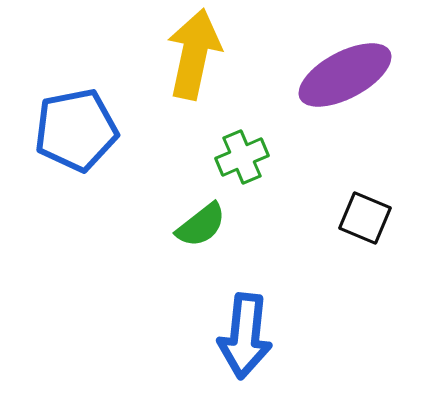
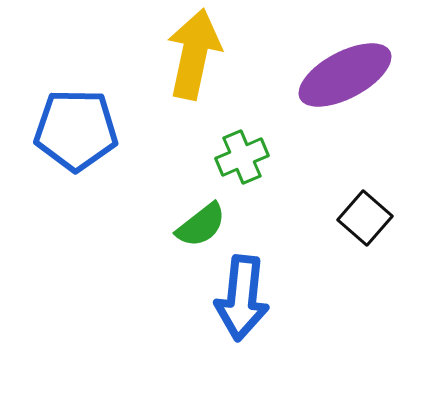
blue pentagon: rotated 12 degrees clockwise
black square: rotated 18 degrees clockwise
blue arrow: moved 3 px left, 38 px up
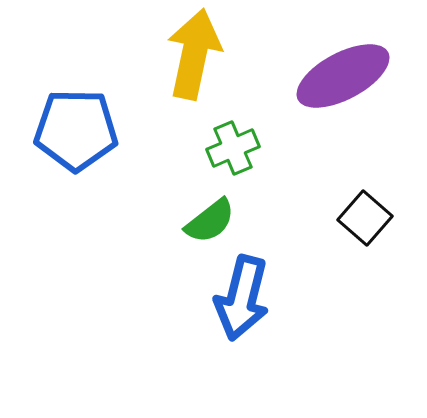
purple ellipse: moved 2 px left, 1 px down
green cross: moved 9 px left, 9 px up
green semicircle: moved 9 px right, 4 px up
blue arrow: rotated 8 degrees clockwise
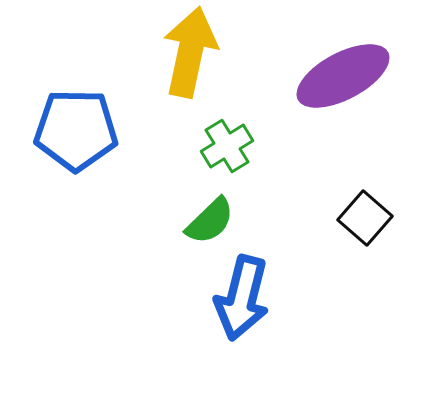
yellow arrow: moved 4 px left, 2 px up
green cross: moved 6 px left, 2 px up; rotated 9 degrees counterclockwise
green semicircle: rotated 6 degrees counterclockwise
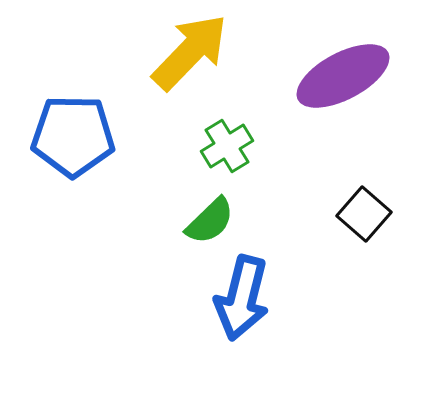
yellow arrow: rotated 32 degrees clockwise
blue pentagon: moved 3 px left, 6 px down
black square: moved 1 px left, 4 px up
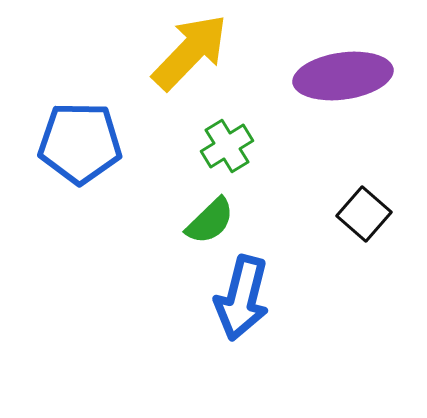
purple ellipse: rotated 20 degrees clockwise
blue pentagon: moved 7 px right, 7 px down
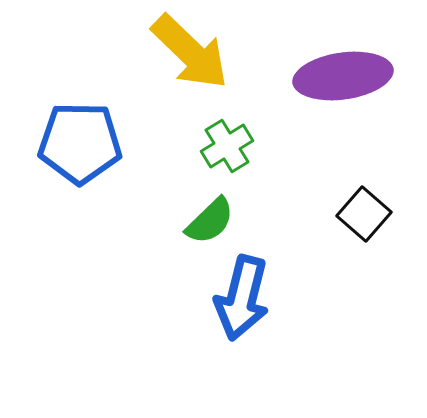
yellow arrow: rotated 90 degrees clockwise
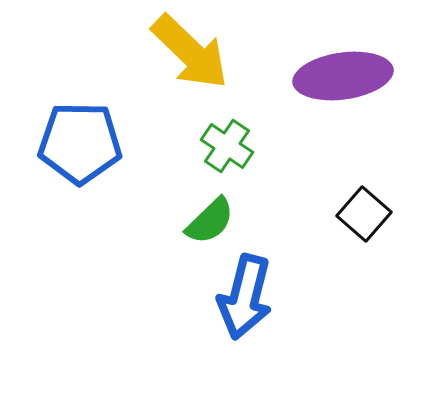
green cross: rotated 24 degrees counterclockwise
blue arrow: moved 3 px right, 1 px up
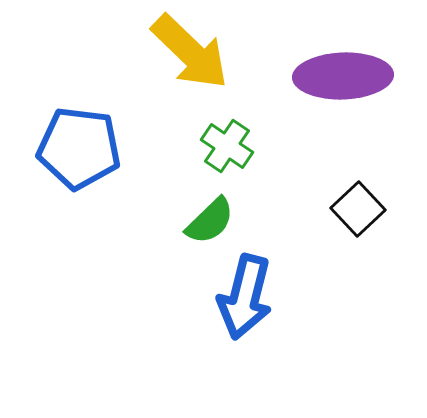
purple ellipse: rotated 6 degrees clockwise
blue pentagon: moved 1 px left, 5 px down; rotated 6 degrees clockwise
black square: moved 6 px left, 5 px up; rotated 6 degrees clockwise
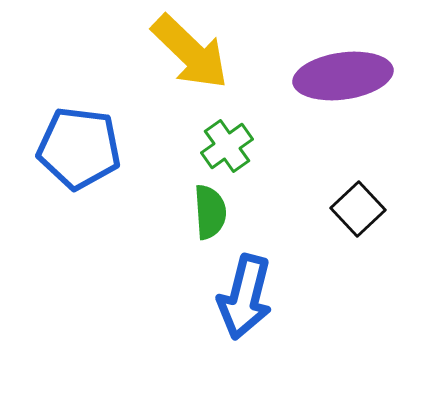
purple ellipse: rotated 6 degrees counterclockwise
green cross: rotated 21 degrees clockwise
green semicircle: moved 9 px up; rotated 50 degrees counterclockwise
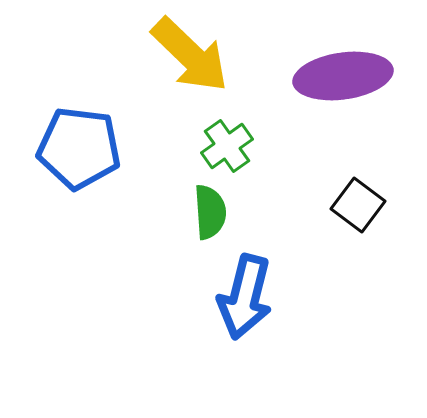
yellow arrow: moved 3 px down
black square: moved 4 px up; rotated 10 degrees counterclockwise
